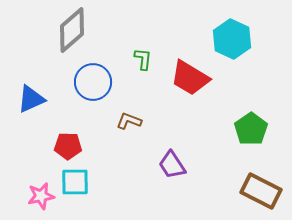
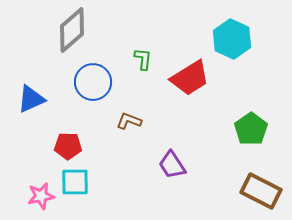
red trapezoid: rotated 63 degrees counterclockwise
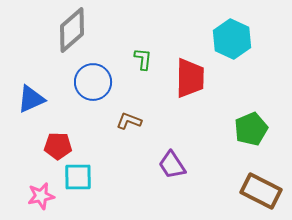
red trapezoid: rotated 57 degrees counterclockwise
green pentagon: rotated 12 degrees clockwise
red pentagon: moved 10 px left
cyan square: moved 3 px right, 5 px up
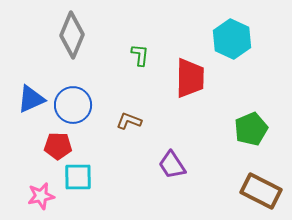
gray diamond: moved 5 px down; rotated 27 degrees counterclockwise
green L-shape: moved 3 px left, 4 px up
blue circle: moved 20 px left, 23 px down
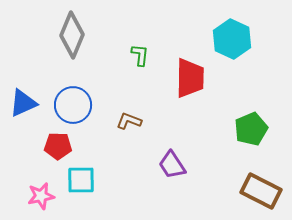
blue triangle: moved 8 px left, 4 px down
cyan square: moved 3 px right, 3 px down
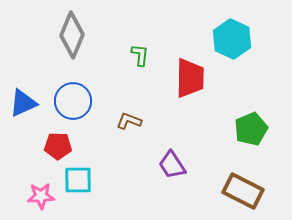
blue circle: moved 4 px up
cyan square: moved 3 px left
brown rectangle: moved 18 px left
pink star: rotated 8 degrees clockwise
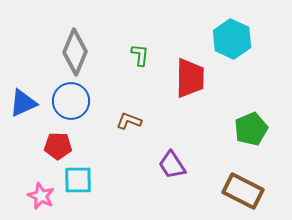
gray diamond: moved 3 px right, 17 px down
blue circle: moved 2 px left
pink star: rotated 28 degrees clockwise
